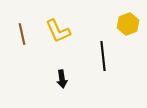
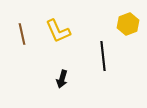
black arrow: rotated 24 degrees clockwise
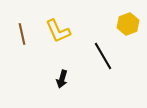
black line: rotated 24 degrees counterclockwise
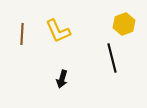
yellow hexagon: moved 4 px left
brown line: rotated 15 degrees clockwise
black line: moved 9 px right, 2 px down; rotated 16 degrees clockwise
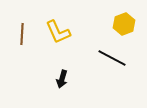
yellow L-shape: moved 1 px down
black line: rotated 48 degrees counterclockwise
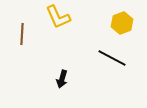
yellow hexagon: moved 2 px left, 1 px up
yellow L-shape: moved 15 px up
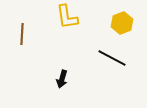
yellow L-shape: moved 9 px right; rotated 16 degrees clockwise
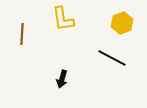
yellow L-shape: moved 4 px left, 2 px down
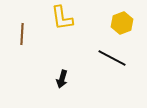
yellow L-shape: moved 1 px left, 1 px up
